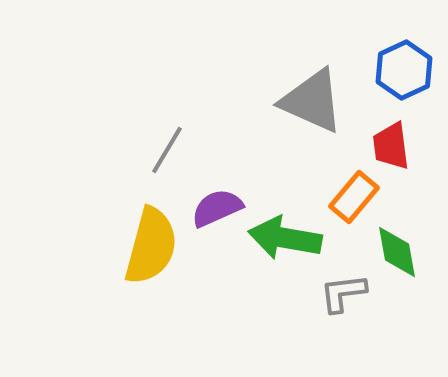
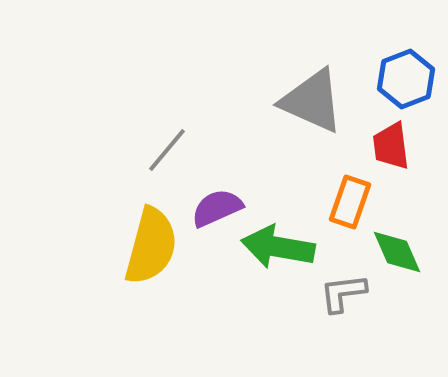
blue hexagon: moved 2 px right, 9 px down; rotated 4 degrees clockwise
gray line: rotated 9 degrees clockwise
orange rectangle: moved 4 px left, 5 px down; rotated 21 degrees counterclockwise
green arrow: moved 7 px left, 9 px down
green diamond: rotated 14 degrees counterclockwise
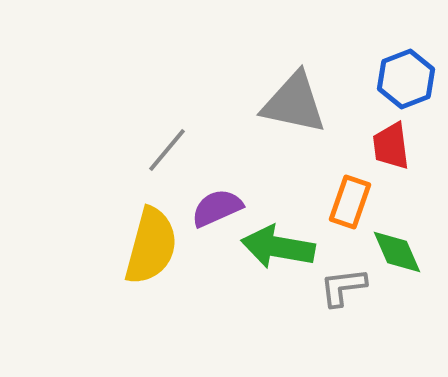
gray triangle: moved 18 px left, 2 px down; rotated 12 degrees counterclockwise
gray L-shape: moved 6 px up
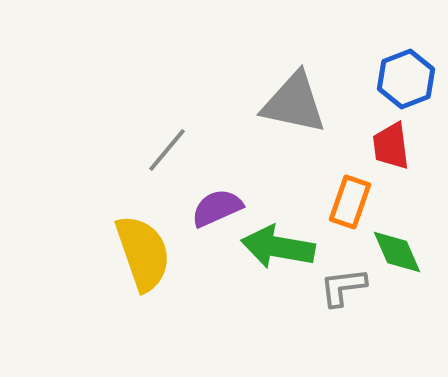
yellow semicircle: moved 8 px left, 7 px down; rotated 34 degrees counterclockwise
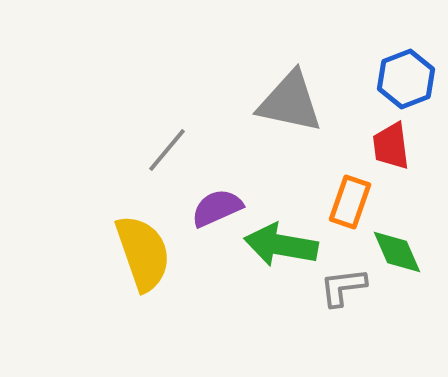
gray triangle: moved 4 px left, 1 px up
green arrow: moved 3 px right, 2 px up
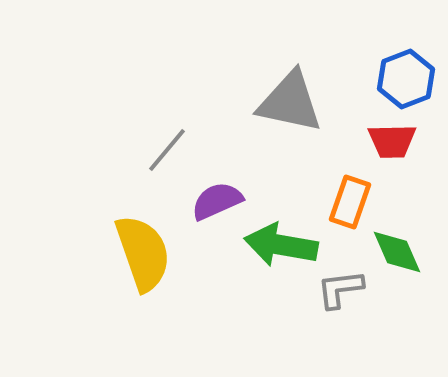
red trapezoid: moved 1 px right, 5 px up; rotated 84 degrees counterclockwise
purple semicircle: moved 7 px up
gray L-shape: moved 3 px left, 2 px down
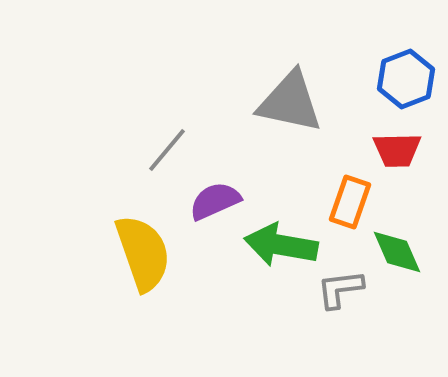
red trapezoid: moved 5 px right, 9 px down
purple semicircle: moved 2 px left
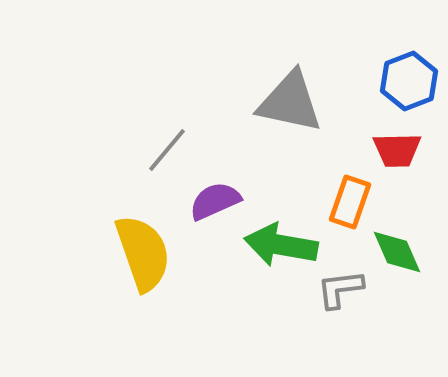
blue hexagon: moved 3 px right, 2 px down
